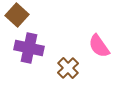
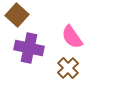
pink semicircle: moved 27 px left, 9 px up
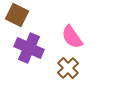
brown square: rotated 15 degrees counterclockwise
purple cross: rotated 12 degrees clockwise
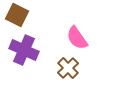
pink semicircle: moved 5 px right, 1 px down
purple cross: moved 5 px left, 2 px down
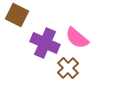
pink semicircle: rotated 15 degrees counterclockwise
purple cross: moved 21 px right, 7 px up
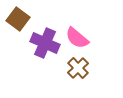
brown square: moved 1 px right, 4 px down; rotated 10 degrees clockwise
brown cross: moved 10 px right
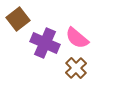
brown square: rotated 15 degrees clockwise
brown cross: moved 2 px left
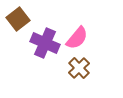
pink semicircle: rotated 90 degrees counterclockwise
brown cross: moved 3 px right
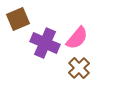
brown square: rotated 15 degrees clockwise
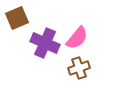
brown square: moved 1 px left, 1 px up
brown cross: rotated 25 degrees clockwise
